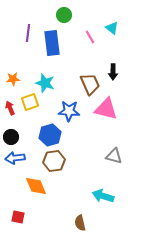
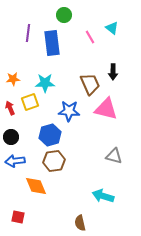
cyan star: rotated 18 degrees counterclockwise
blue arrow: moved 3 px down
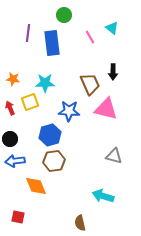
orange star: rotated 16 degrees clockwise
black circle: moved 1 px left, 2 px down
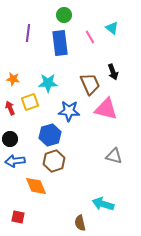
blue rectangle: moved 8 px right
black arrow: rotated 21 degrees counterclockwise
cyan star: moved 3 px right
brown hexagon: rotated 10 degrees counterclockwise
cyan arrow: moved 8 px down
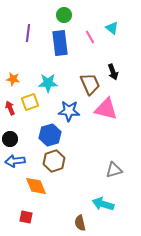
gray triangle: moved 14 px down; rotated 30 degrees counterclockwise
red square: moved 8 px right
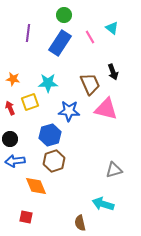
blue rectangle: rotated 40 degrees clockwise
